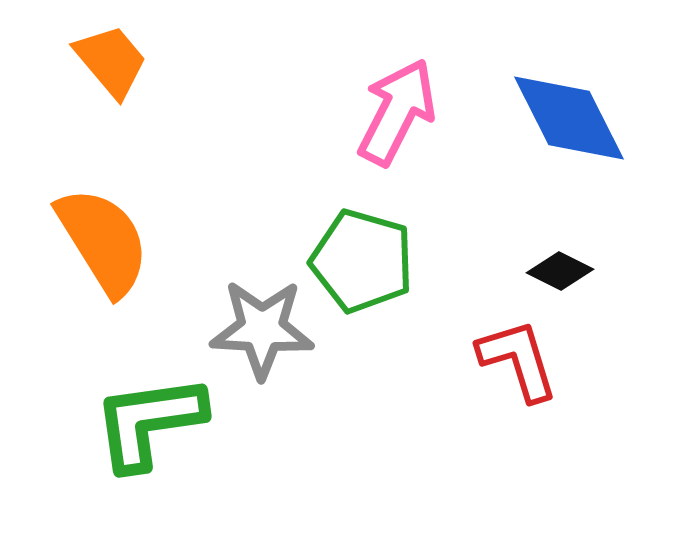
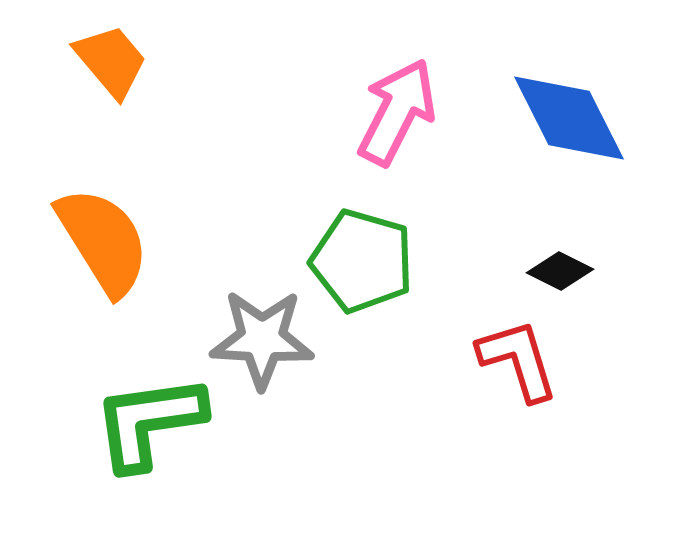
gray star: moved 10 px down
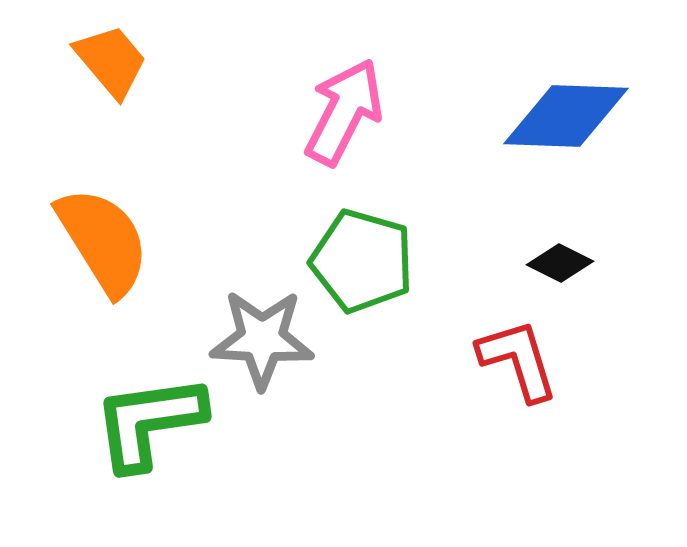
pink arrow: moved 53 px left
blue diamond: moved 3 px left, 2 px up; rotated 61 degrees counterclockwise
black diamond: moved 8 px up
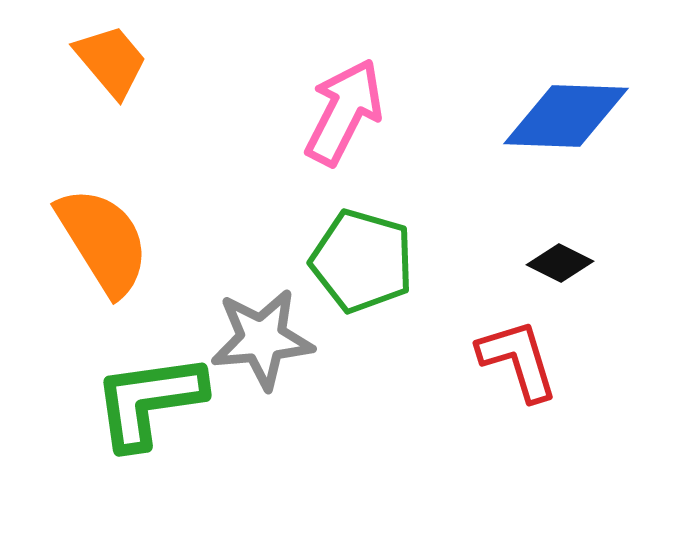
gray star: rotated 8 degrees counterclockwise
green L-shape: moved 21 px up
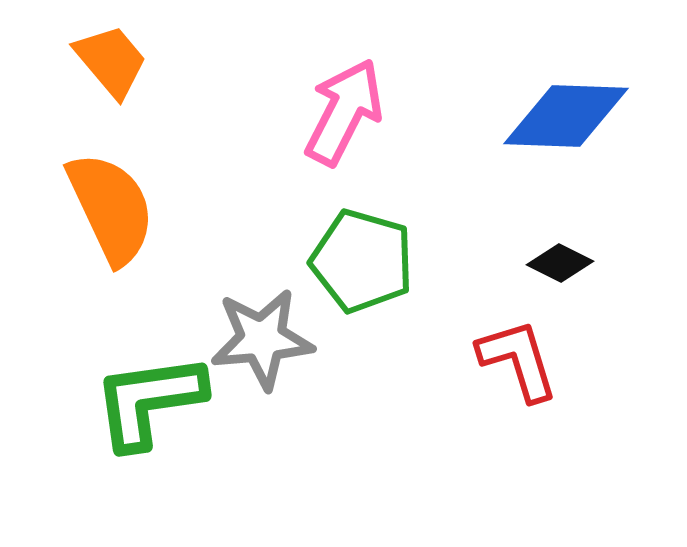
orange semicircle: moved 8 px right, 33 px up; rotated 7 degrees clockwise
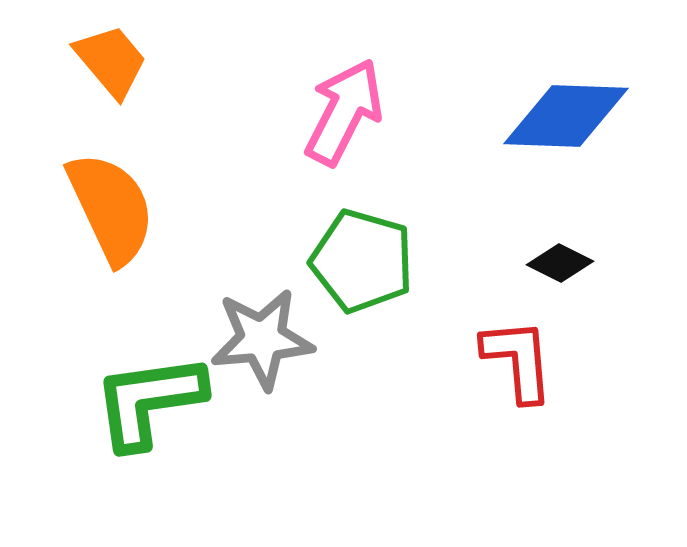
red L-shape: rotated 12 degrees clockwise
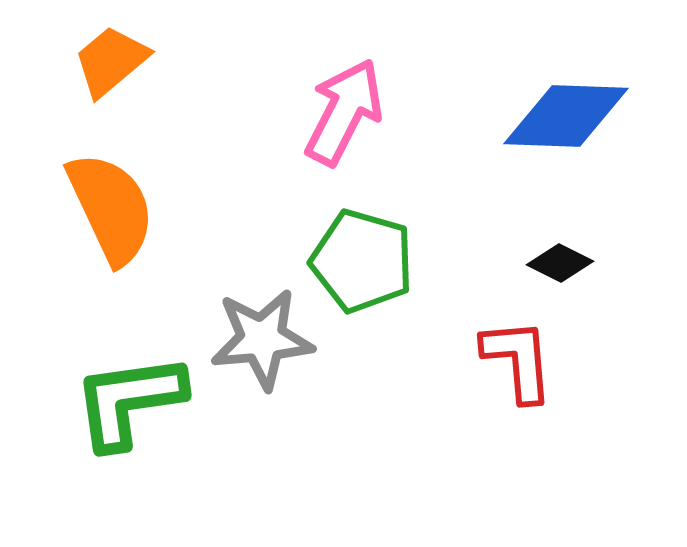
orange trapezoid: rotated 90 degrees counterclockwise
green L-shape: moved 20 px left
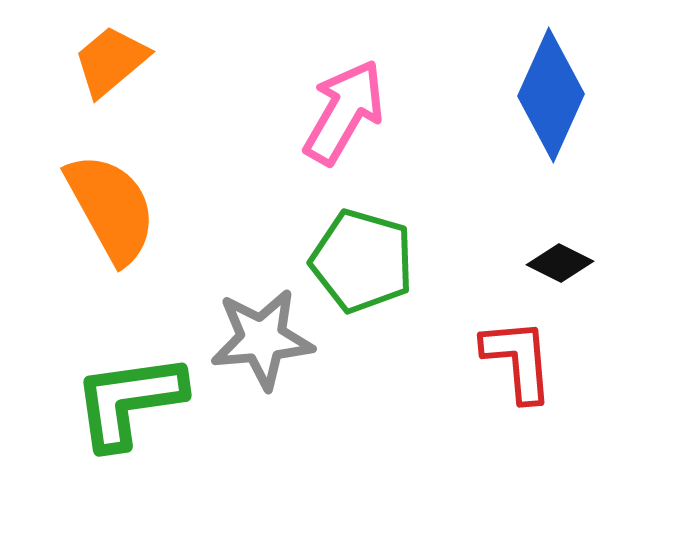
pink arrow: rotated 3 degrees clockwise
blue diamond: moved 15 px left, 21 px up; rotated 68 degrees counterclockwise
orange semicircle: rotated 4 degrees counterclockwise
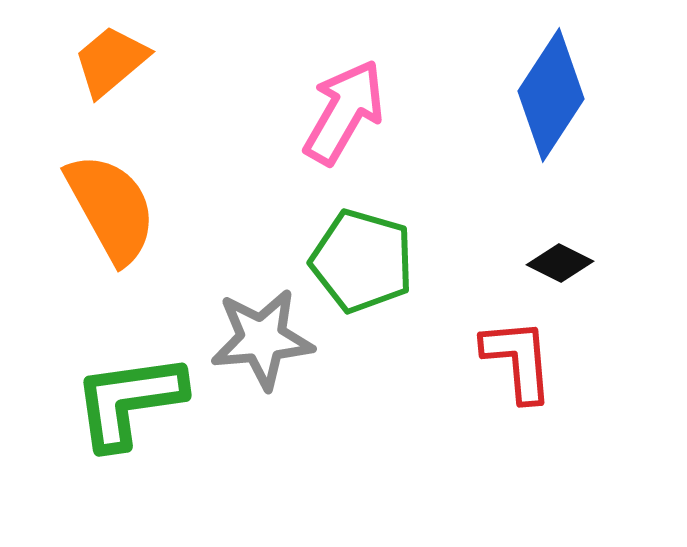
blue diamond: rotated 9 degrees clockwise
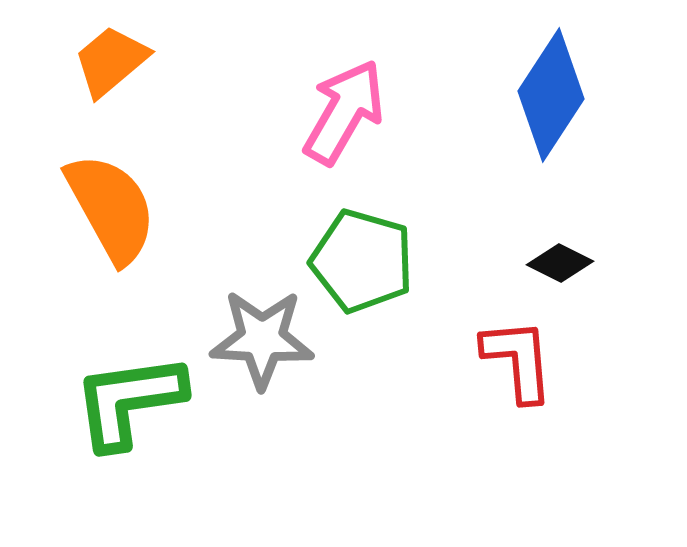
gray star: rotated 8 degrees clockwise
